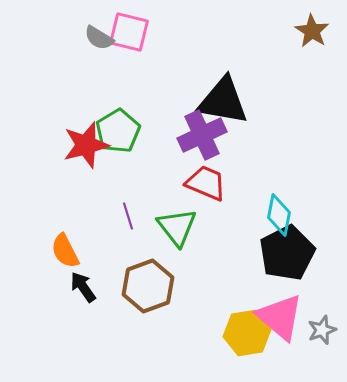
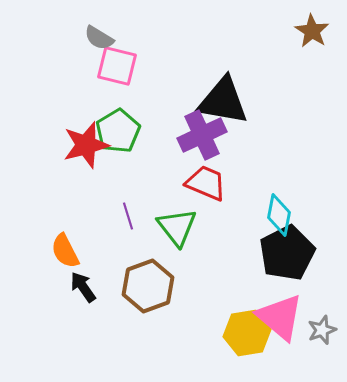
pink square: moved 12 px left, 34 px down
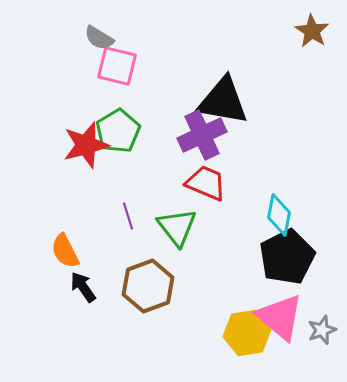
black pentagon: moved 4 px down
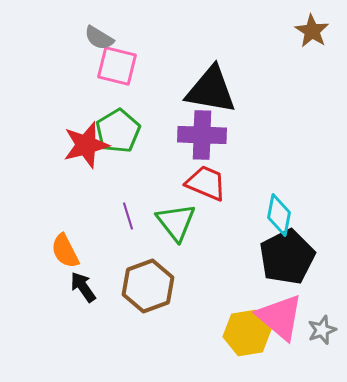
black triangle: moved 12 px left, 11 px up
purple cross: rotated 27 degrees clockwise
green triangle: moved 1 px left, 5 px up
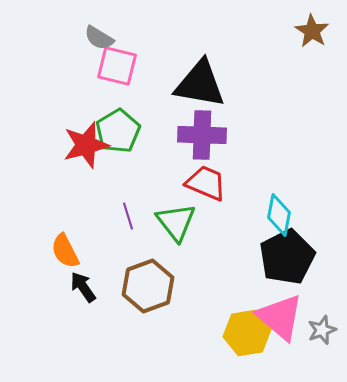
black triangle: moved 11 px left, 6 px up
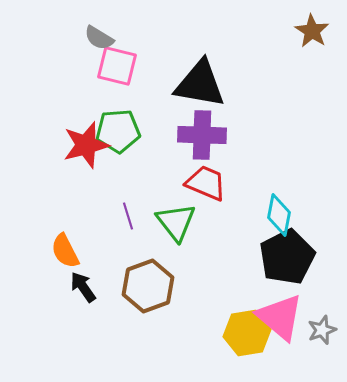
green pentagon: rotated 27 degrees clockwise
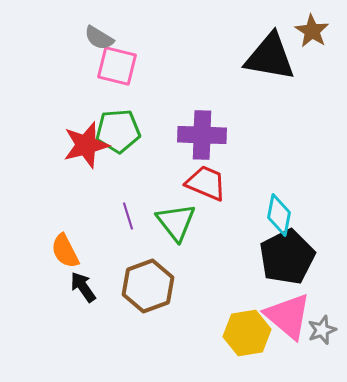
black triangle: moved 70 px right, 27 px up
pink triangle: moved 8 px right, 1 px up
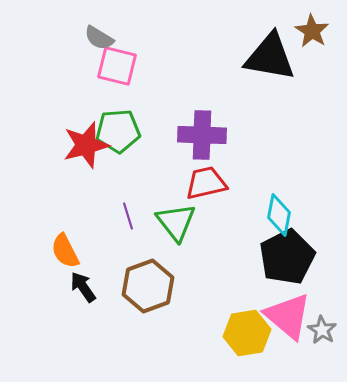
red trapezoid: rotated 36 degrees counterclockwise
gray star: rotated 20 degrees counterclockwise
